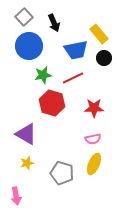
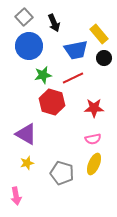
red hexagon: moved 1 px up
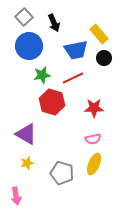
green star: moved 1 px left
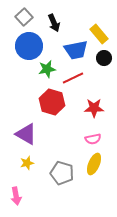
green star: moved 5 px right, 6 px up
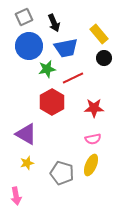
gray square: rotated 18 degrees clockwise
blue trapezoid: moved 10 px left, 2 px up
red hexagon: rotated 15 degrees clockwise
yellow ellipse: moved 3 px left, 1 px down
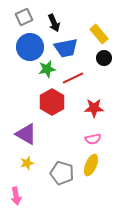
blue circle: moved 1 px right, 1 px down
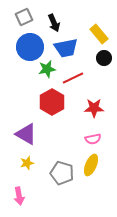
pink arrow: moved 3 px right
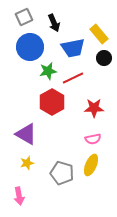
blue trapezoid: moved 7 px right
green star: moved 1 px right, 2 px down
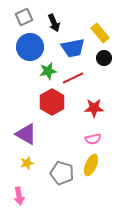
yellow rectangle: moved 1 px right, 1 px up
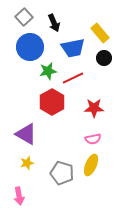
gray square: rotated 18 degrees counterclockwise
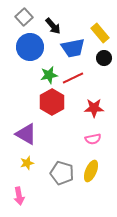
black arrow: moved 1 px left, 3 px down; rotated 18 degrees counterclockwise
green star: moved 1 px right, 4 px down
yellow ellipse: moved 6 px down
